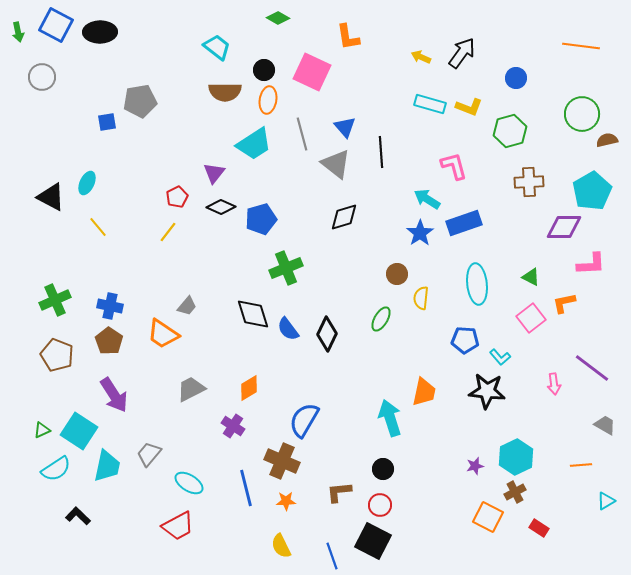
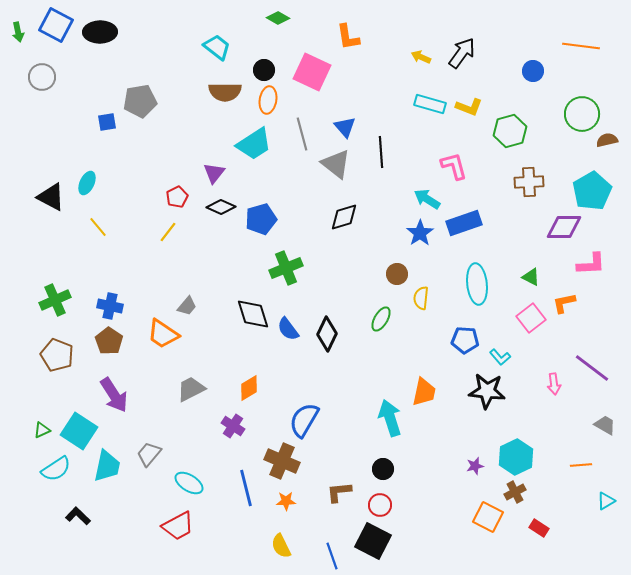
blue circle at (516, 78): moved 17 px right, 7 px up
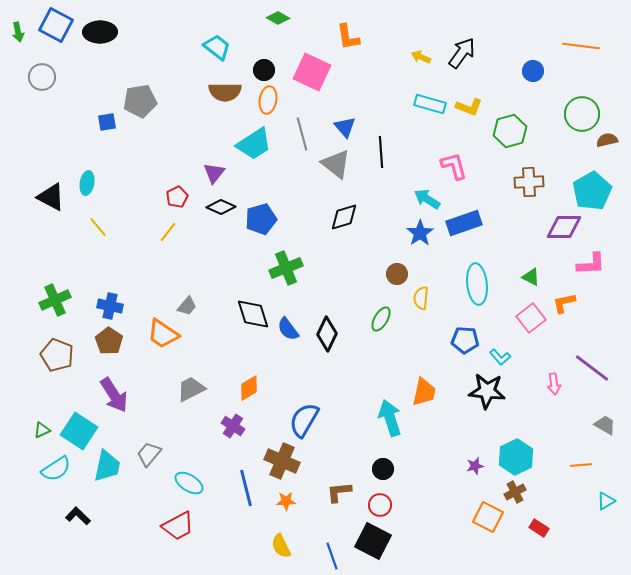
cyan ellipse at (87, 183): rotated 15 degrees counterclockwise
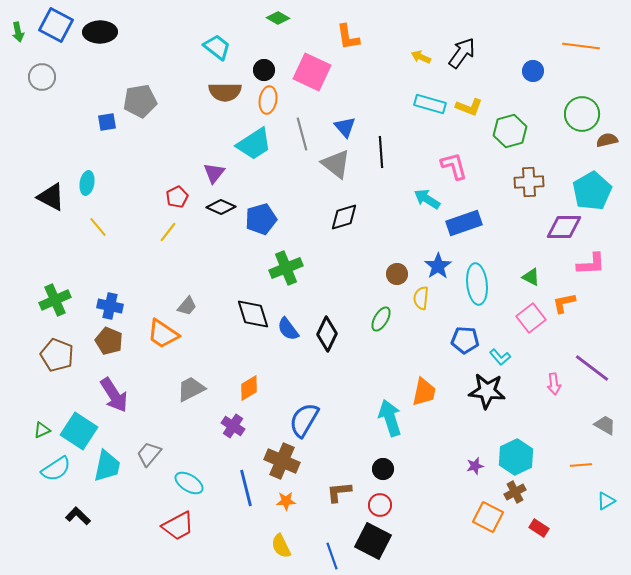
blue star at (420, 233): moved 18 px right, 33 px down
brown pentagon at (109, 341): rotated 12 degrees counterclockwise
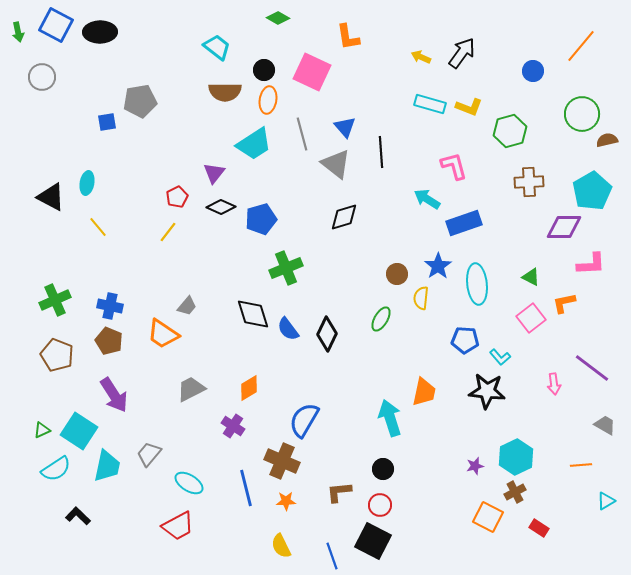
orange line at (581, 46): rotated 57 degrees counterclockwise
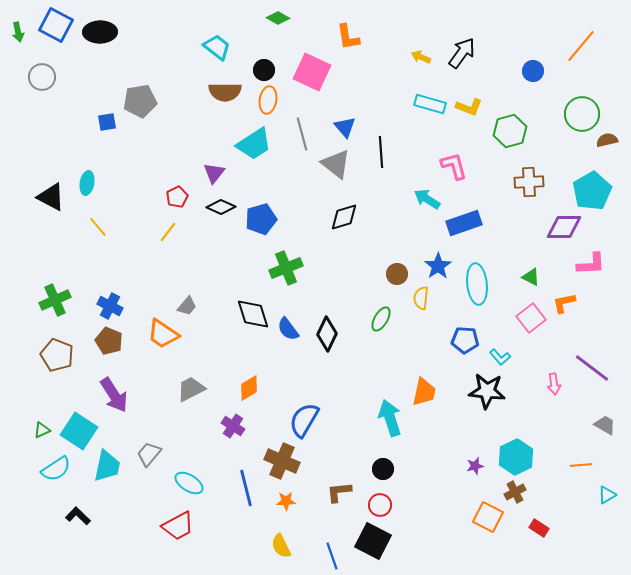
blue cross at (110, 306): rotated 15 degrees clockwise
cyan triangle at (606, 501): moved 1 px right, 6 px up
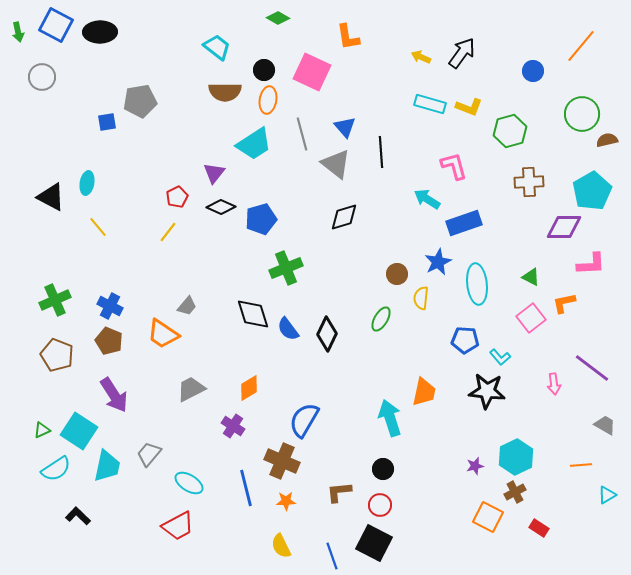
blue star at (438, 266): moved 4 px up; rotated 8 degrees clockwise
black square at (373, 541): moved 1 px right, 2 px down
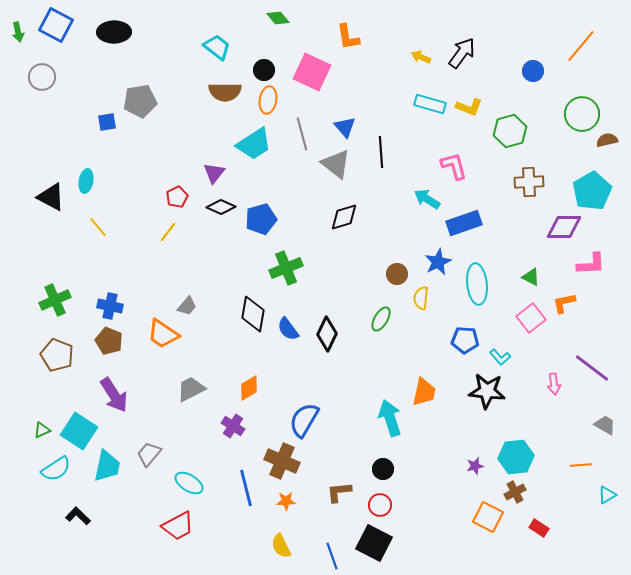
green diamond at (278, 18): rotated 20 degrees clockwise
black ellipse at (100, 32): moved 14 px right
cyan ellipse at (87, 183): moved 1 px left, 2 px up
blue cross at (110, 306): rotated 15 degrees counterclockwise
black diamond at (253, 314): rotated 27 degrees clockwise
cyan hexagon at (516, 457): rotated 20 degrees clockwise
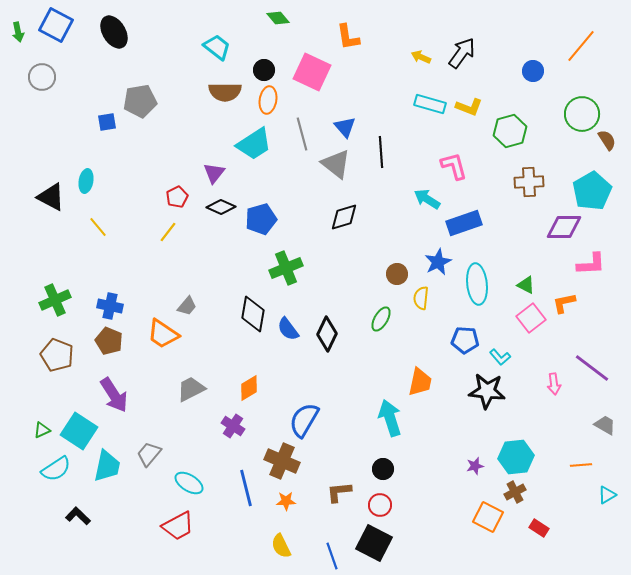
black ellipse at (114, 32): rotated 60 degrees clockwise
brown semicircle at (607, 140): rotated 70 degrees clockwise
green triangle at (531, 277): moved 5 px left, 8 px down
orange trapezoid at (424, 392): moved 4 px left, 10 px up
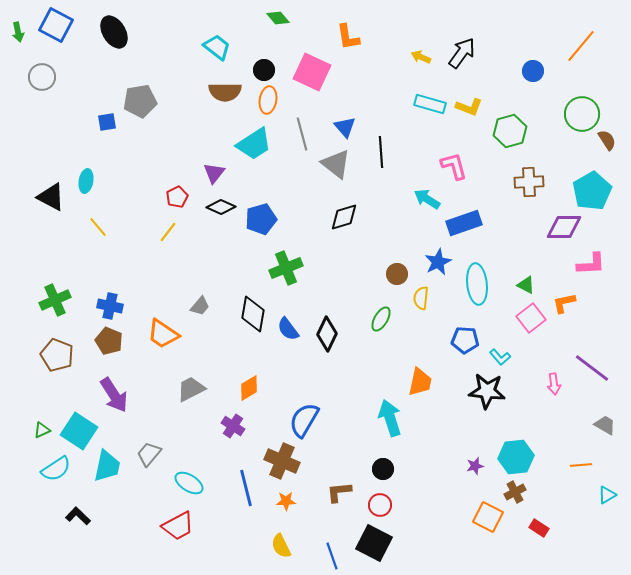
gray trapezoid at (187, 306): moved 13 px right
